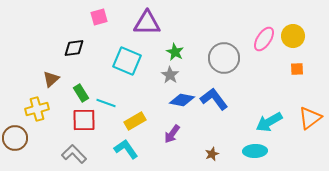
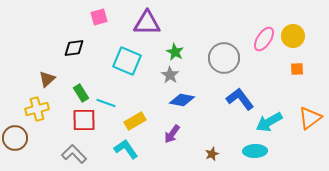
brown triangle: moved 4 px left
blue L-shape: moved 26 px right
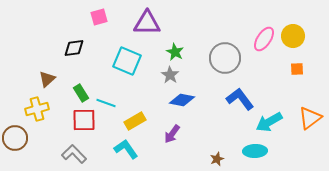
gray circle: moved 1 px right
brown star: moved 5 px right, 5 px down
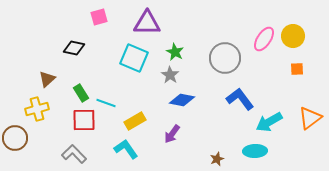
black diamond: rotated 20 degrees clockwise
cyan square: moved 7 px right, 3 px up
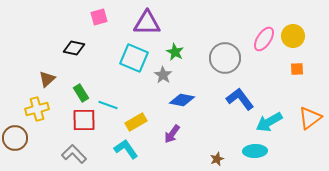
gray star: moved 7 px left
cyan line: moved 2 px right, 2 px down
yellow rectangle: moved 1 px right, 1 px down
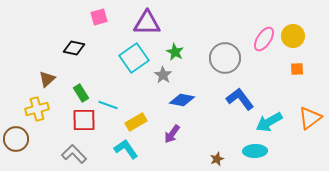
cyan square: rotated 32 degrees clockwise
brown circle: moved 1 px right, 1 px down
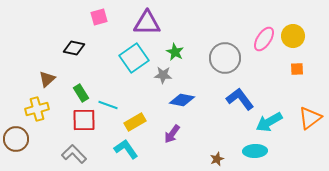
gray star: rotated 30 degrees counterclockwise
yellow rectangle: moved 1 px left
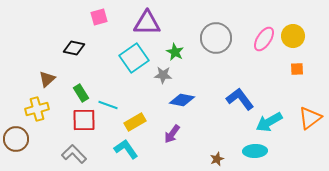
gray circle: moved 9 px left, 20 px up
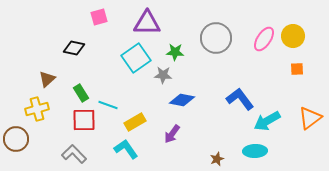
green star: rotated 24 degrees counterclockwise
cyan square: moved 2 px right
cyan arrow: moved 2 px left, 1 px up
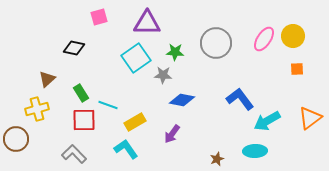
gray circle: moved 5 px down
